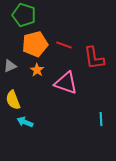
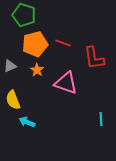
red line: moved 1 px left, 2 px up
cyan arrow: moved 2 px right
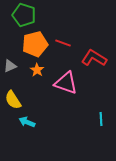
red L-shape: rotated 130 degrees clockwise
yellow semicircle: rotated 12 degrees counterclockwise
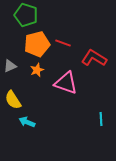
green pentagon: moved 2 px right
orange pentagon: moved 2 px right
orange star: rotated 16 degrees clockwise
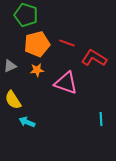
red line: moved 4 px right
orange star: rotated 16 degrees clockwise
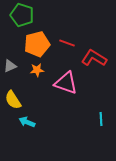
green pentagon: moved 4 px left
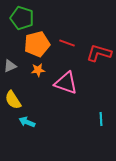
green pentagon: moved 3 px down
red L-shape: moved 5 px right, 5 px up; rotated 15 degrees counterclockwise
orange star: moved 1 px right
